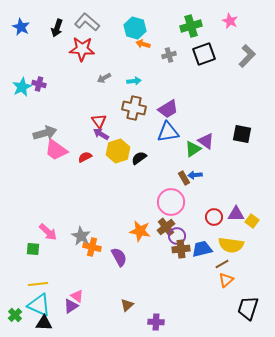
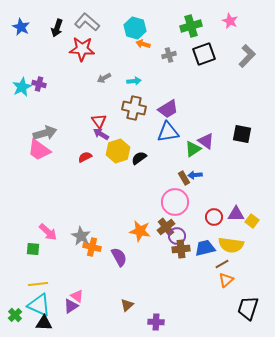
pink trapezoid at (56, 150): moved 17 px left
pink circle at (171, 202): moved 4 px right
blue trapezoid at (202, 249): moved 3 px right, 1 px up
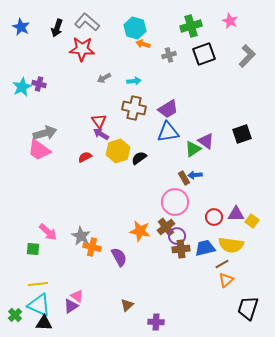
black square at (242, 134): rotated 30 degrees counterclockwise
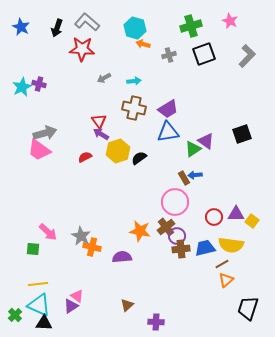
purple semicircle at (119, 257): moved 3 px right; rotated 66 degrees counterclockwise
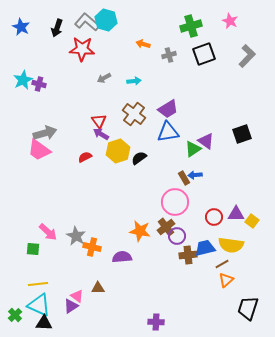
cyan hexagon at (135, 28): moved 29 px left, 8 px up
cyan star at (22, 87): moved 1 px right, 7 px up
brown cross at (134, 108): moved 6 px down; rotated 25 degrees clockwise
gray star at (81, 236): moved 5 px left
brown cross at (181, 249): moved 7 px right, 6 px down
brown triangle at (127, 305): moved 29 px left, 17 px up; rotated 40 degrees clockwise
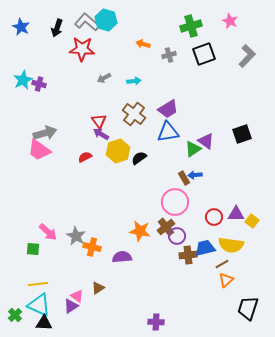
brown triangle at (98, 288): rotated 32 degrees counterclockwise
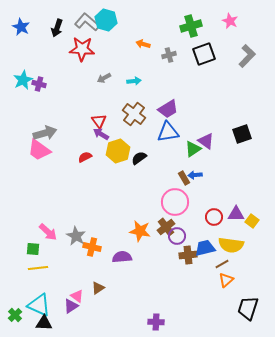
yellow line at (38, 284): moved 16 px up
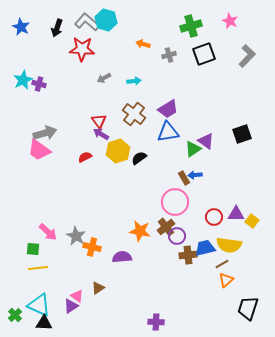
yellow semicircle at (231, 245): moved 2 px left
